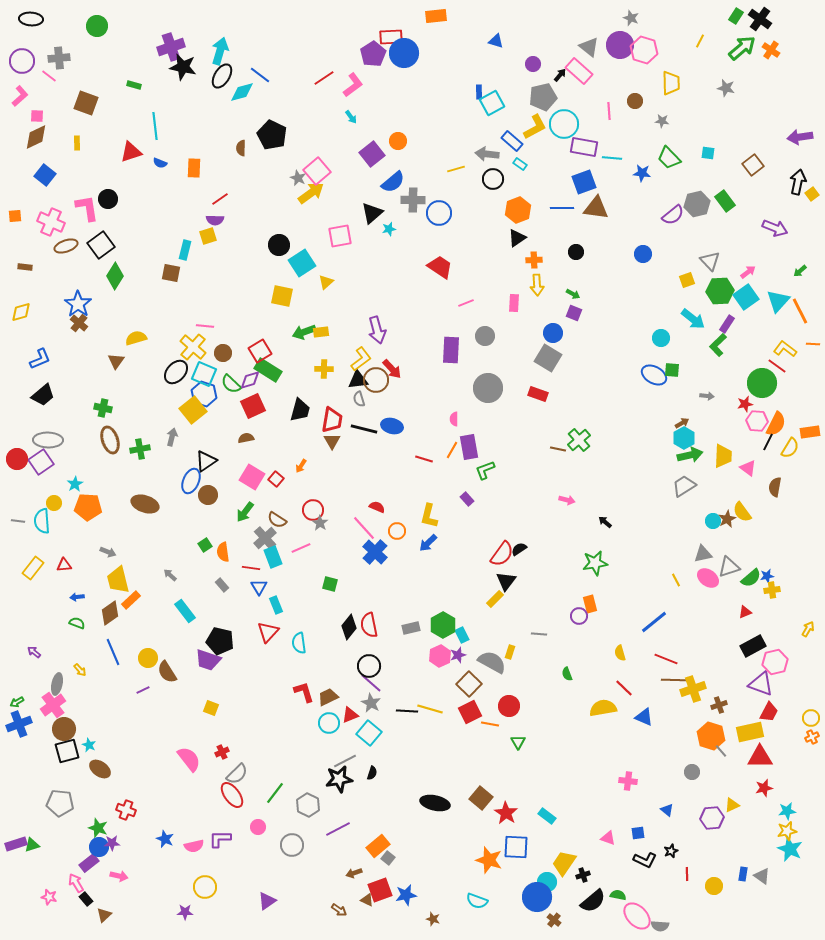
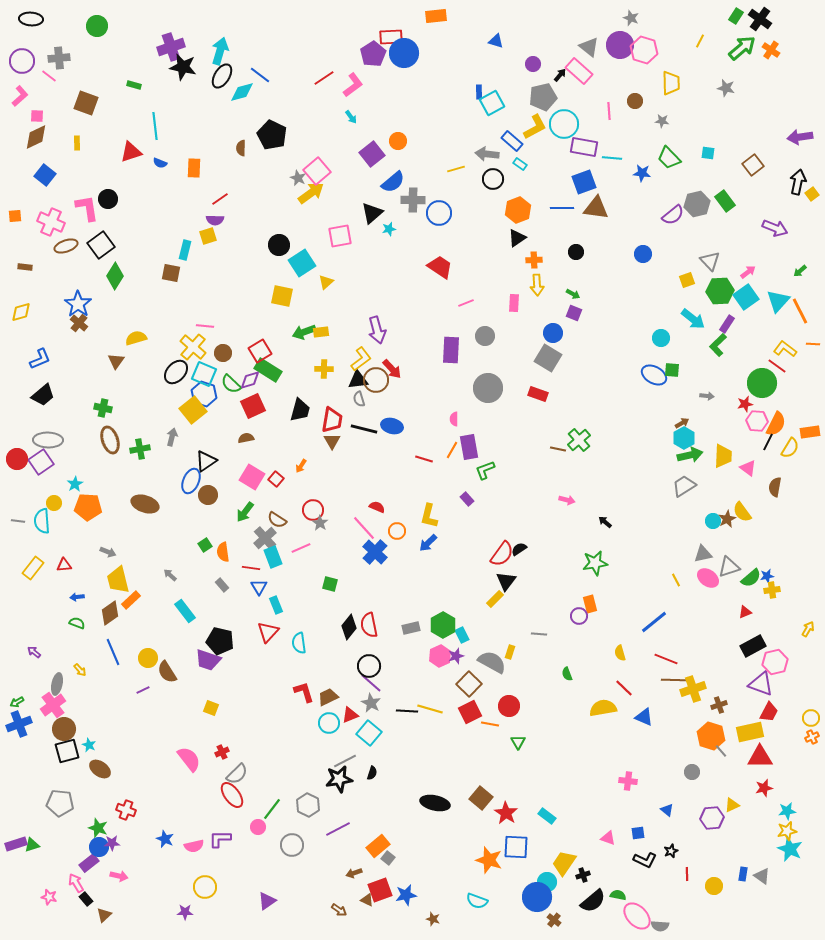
purple star at (458, 655): moved 2 px left, 1 px down
green line at (275, 793): moved 3 px left, 16 px down
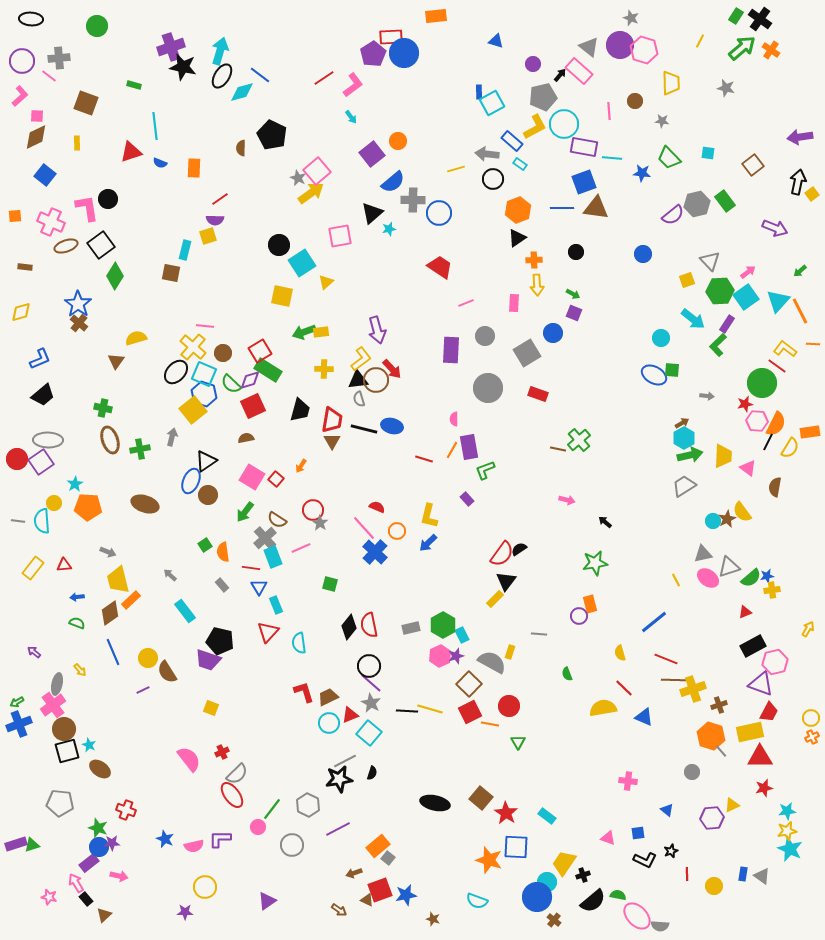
gray square at (548, 358): moved 21 px left, 5 px up; rotated 28 degrees clockwise
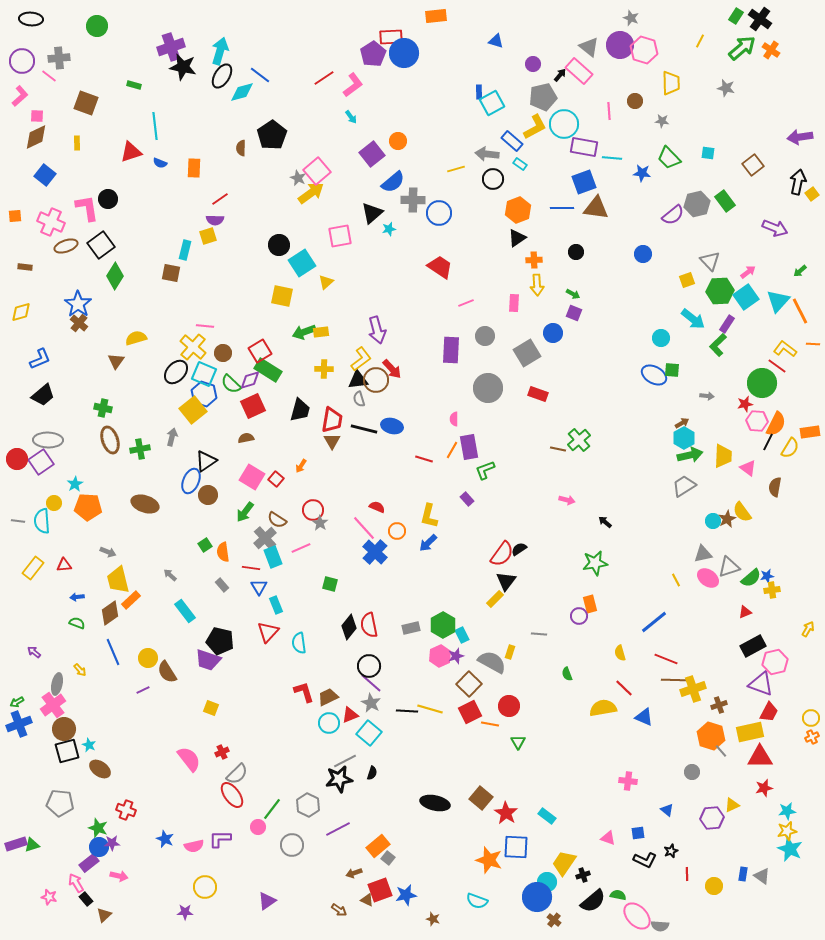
black pentagon at (272, 135): rotated 12 degrees clockwise
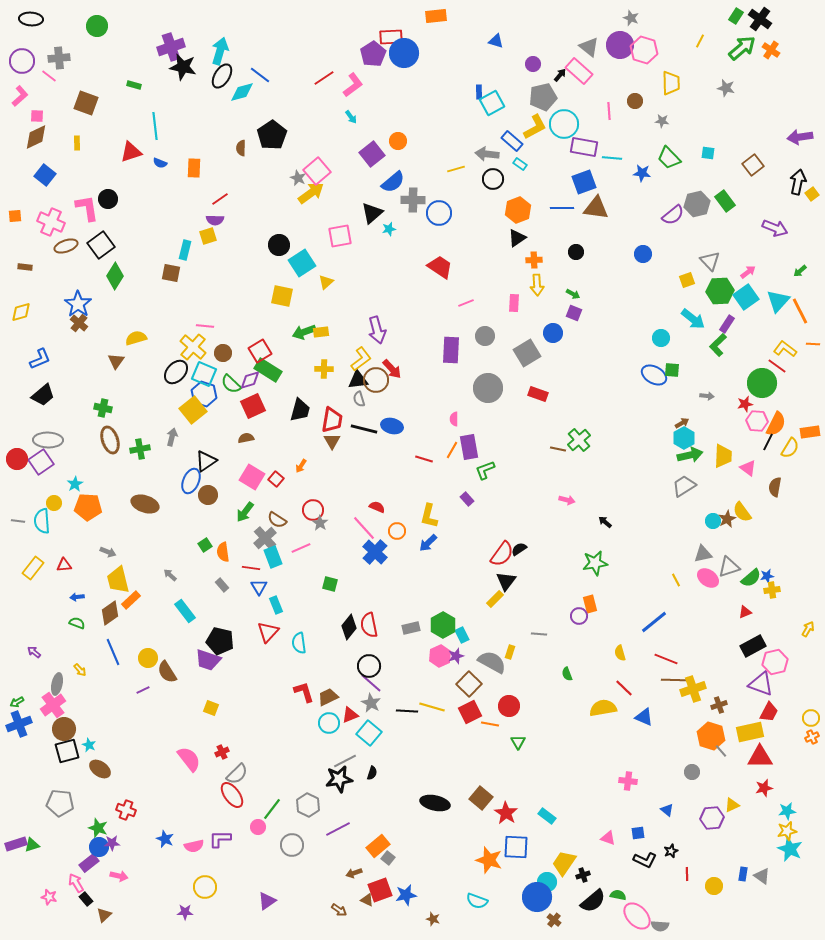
yellow line at (430, 709): moved 2 px right, 2 px up
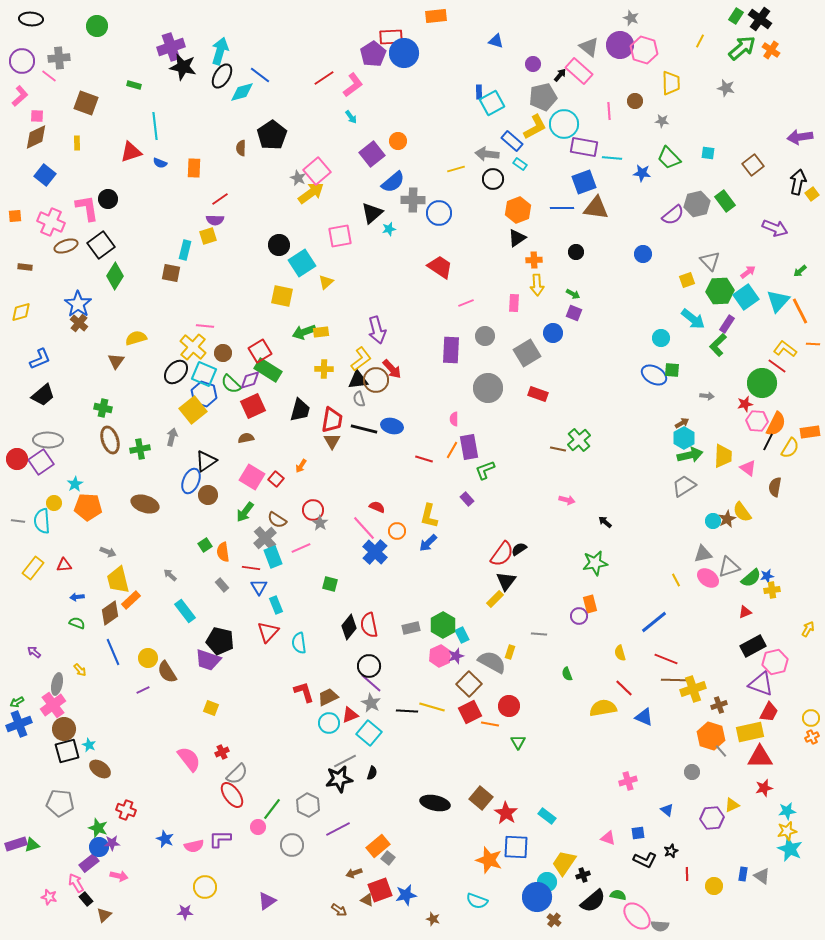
pink cross at (628, 781): rotated 24 degrees counterclockwise
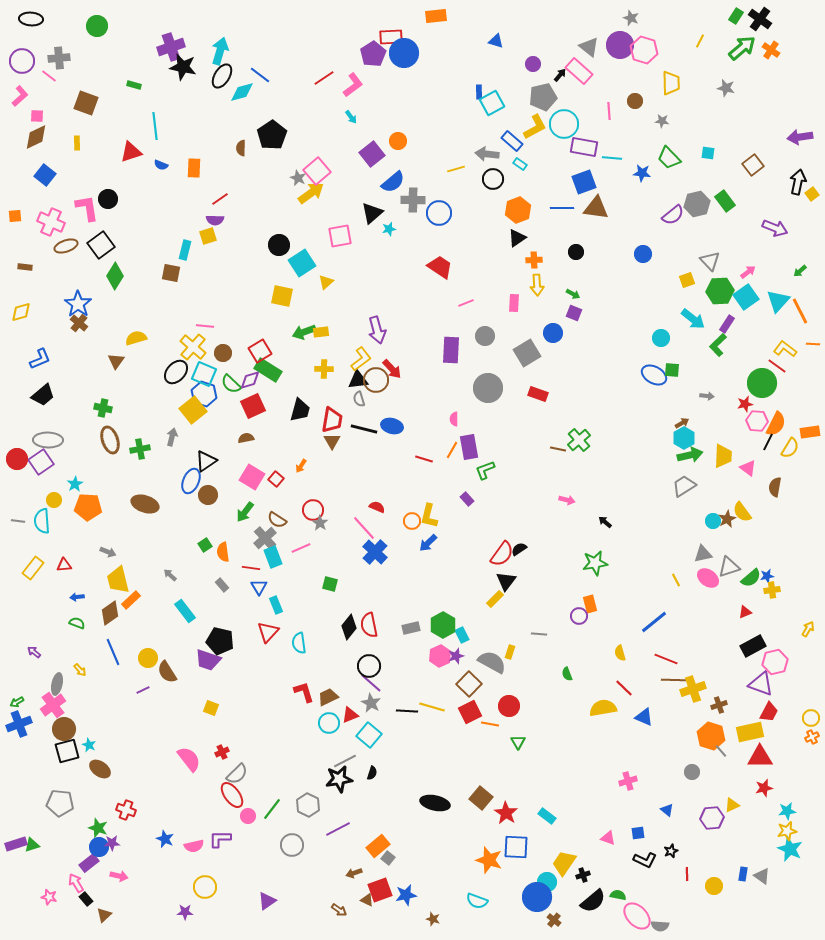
blue semicircle at (160, 163): moved 1 px right, 2 px down
yellow circle at (54, 503): moved 3 px up
orange circle at (397, 531): moved 15 px right, 10 px up
cyan square at (369, 733): moved 2 px down
pink circle at (258, 827): moved 10 px left, 11 px up
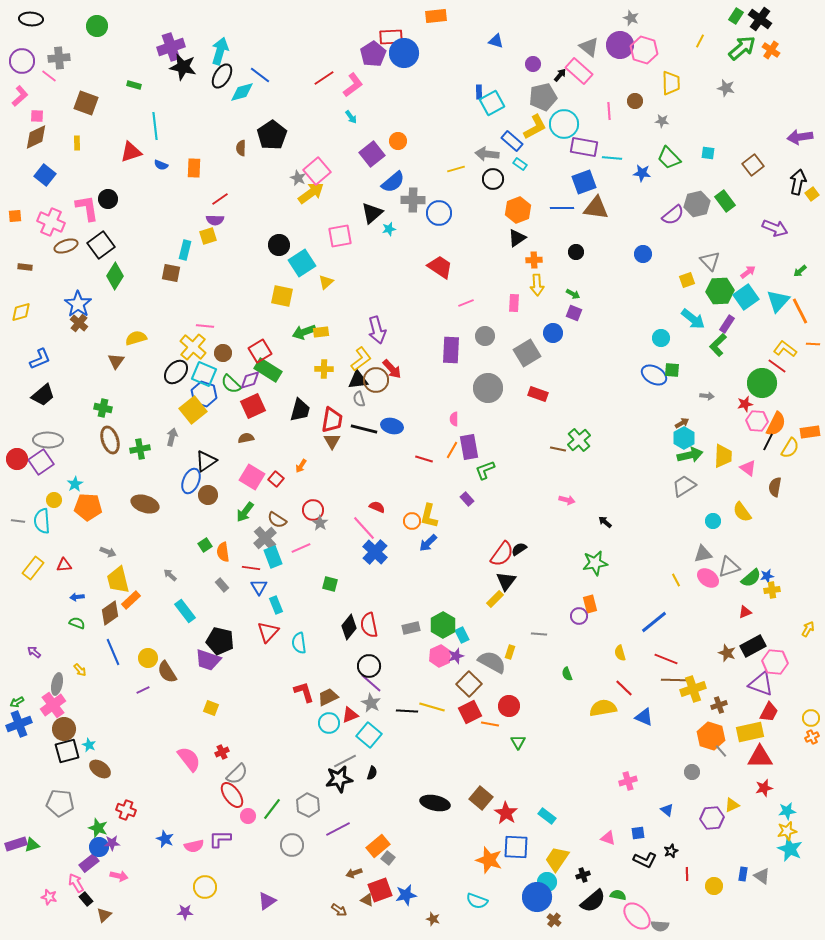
brown star at (727, 519): moved 134 px down; rotated 24 degrees counterclockwise
pink hexagon at (775, 662): rotated 20 degrees clockwise
yellow trapezoid at (564, 863): moved 7 px left, 4 px up
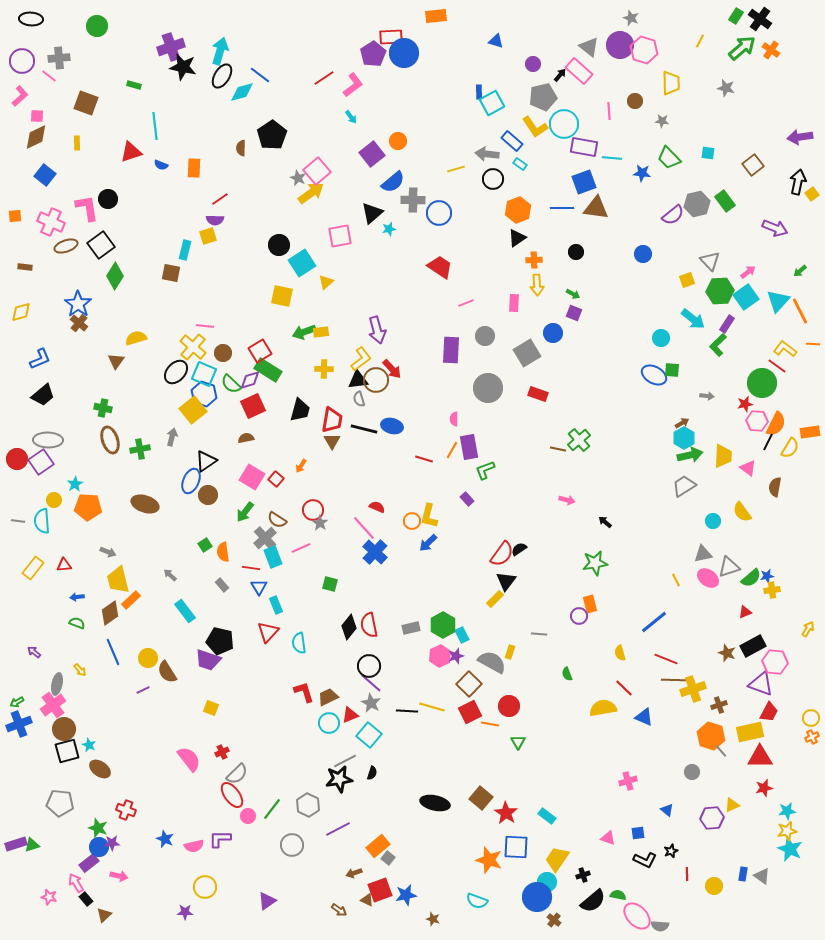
yellow L-shape at (535, 127): rotated 84 degrees clockwise
